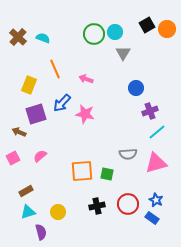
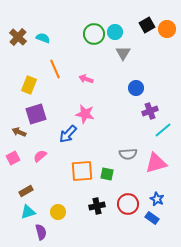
blue arrow: moved 6 px right, 31 px down
cyan line: moved 6 px right, 2 px up
blue star: moved 1 px right, 1 px up
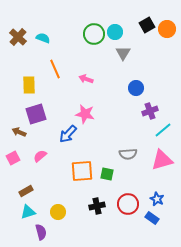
yellow rectangle: rotated 24 degrees counterclockwise
pink triangle: moved 6 px right, 3 px up
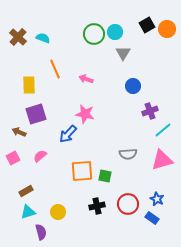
blue circle: moved 3 px left, 2 px up
green square: moved 2 px left, 2 px down
